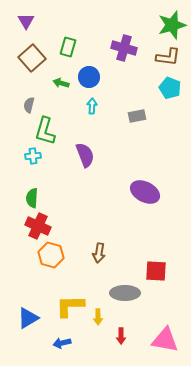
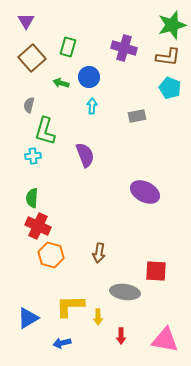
gray ellipse: moved 1 px up; rotated 8 degrees clockwise
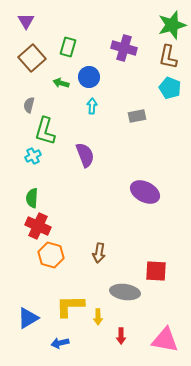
brown L-shape: rotated 95 degrees clockwise
cyan cross: rotated 21 degrees counterclockwise
blue arrow: moved 2 px left
